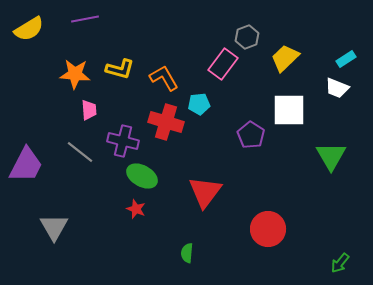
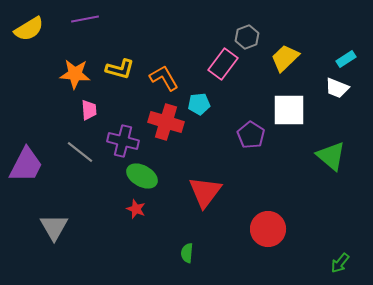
green triangle: rotated 20 degrees counterclockwise
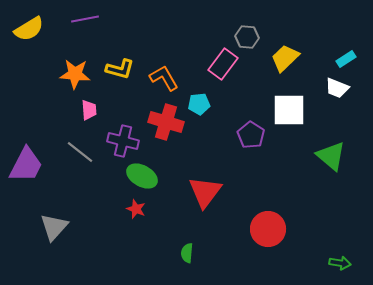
gray hexagon: rotated 25 degrees clockwise
gray triangle: rotated 12 degrees clockwise
green arrow: rotated 120 degrees counterclockwise
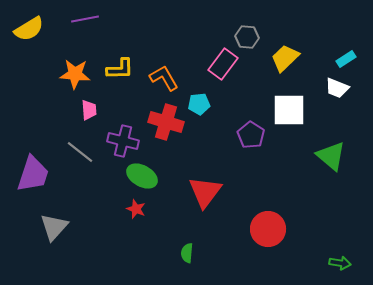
yellow L-shape: rotated 16 degrees counterclockwise
purple trapezoid: moved 7 px right, 9 px down; rotated 9 degrees counterclockwise
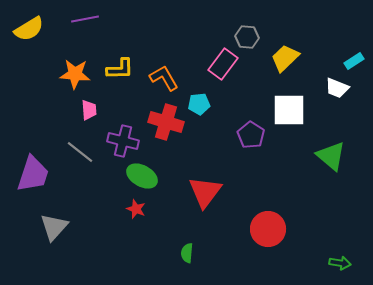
cyan rectangle: moved 8 px right, 2 px down
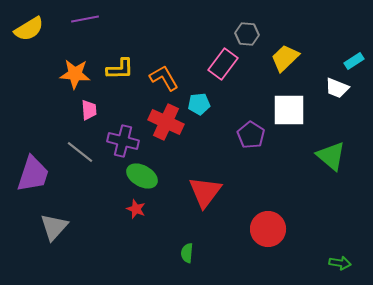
gray hexagon: moved 3 px up
red cross: rotated 8 degrees clockwise
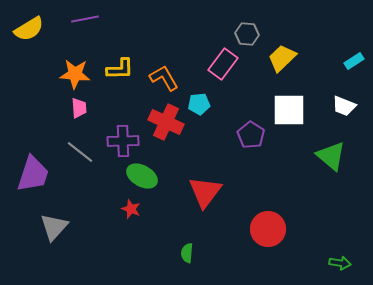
yellow trapezoid: moved 3 px left
white trapezoid: moved 7 px right, 18 px down
pink trapezoid: moved 10 px left, 2 px up
purple cross: rotated 16 degrees counterclockwise
red star: moved 5 px left
